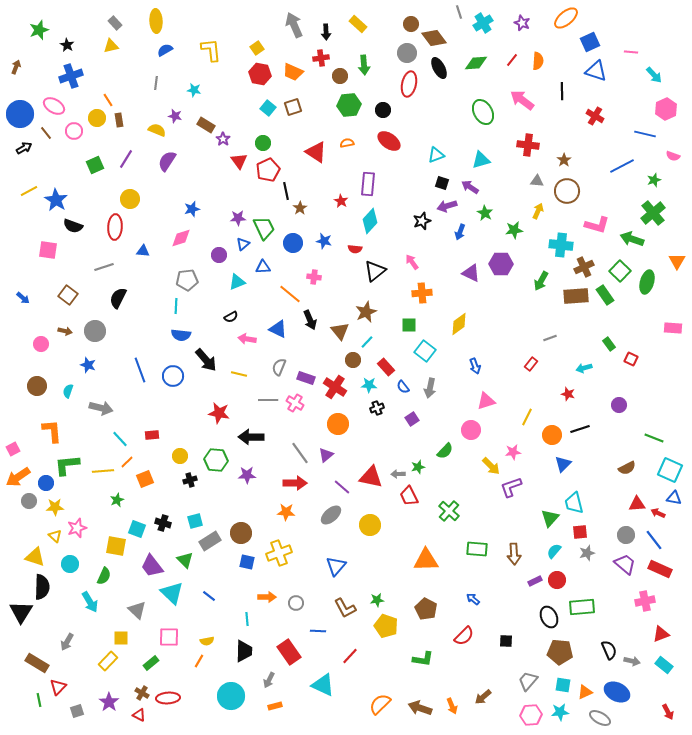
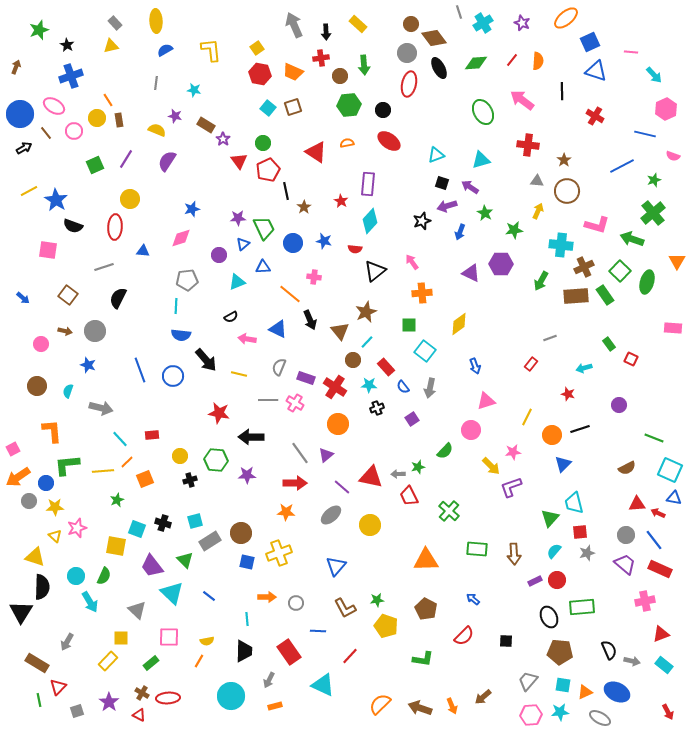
brown star at (300, 208): moved 4 px right, 1 px up
cyan circle at (70, 564): moved 6 px right, 12 px down
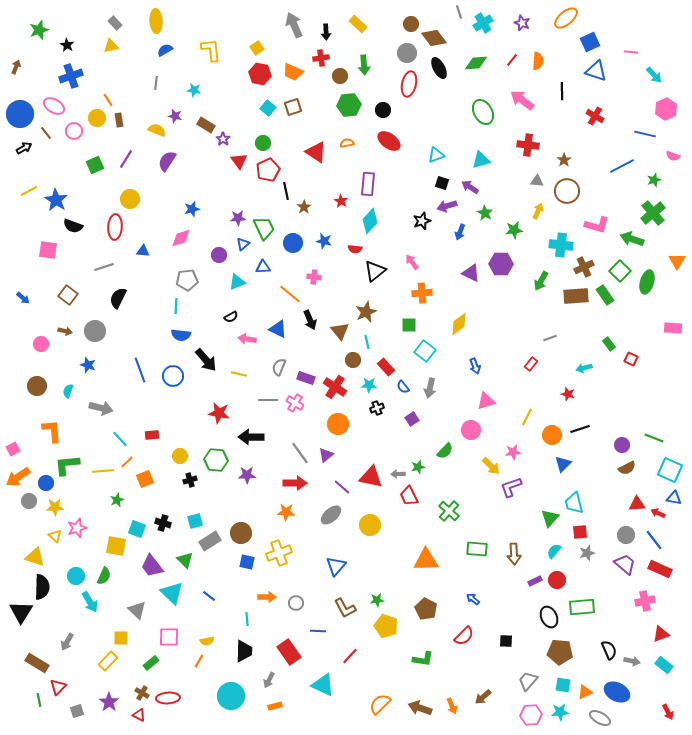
cyan line at (367, 342): rotated 56 degrees counterclockwise
purple circle at (619, 405): moved 3 px right, 40 px down
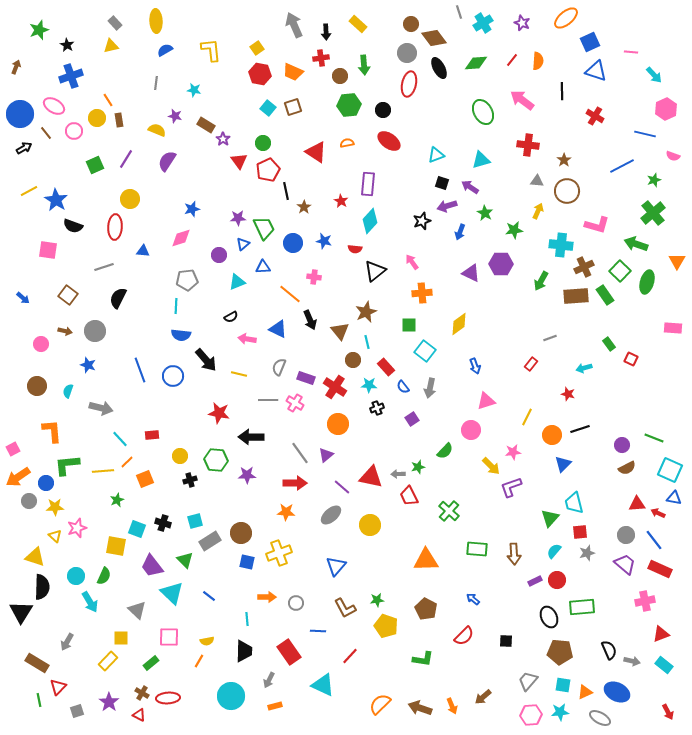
green arrow at (632, 239): moved 4 px right, 5 px down
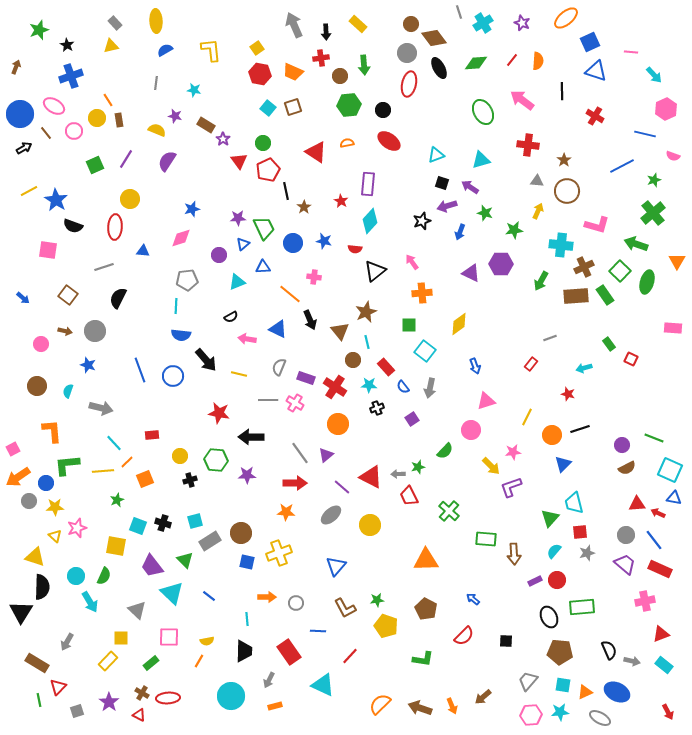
green star at (485, 213): rotated 14 degrees counterclockwise
cyan line at (120, 439): moved 6 px left, 4 px down
red triangle at (371, 477): rotated 15 degrees clockwise
cyan square at (137, 529): moved 1 px right, 3 px up
green rectangle at (477, 549): moved 9 px right, 10 px up
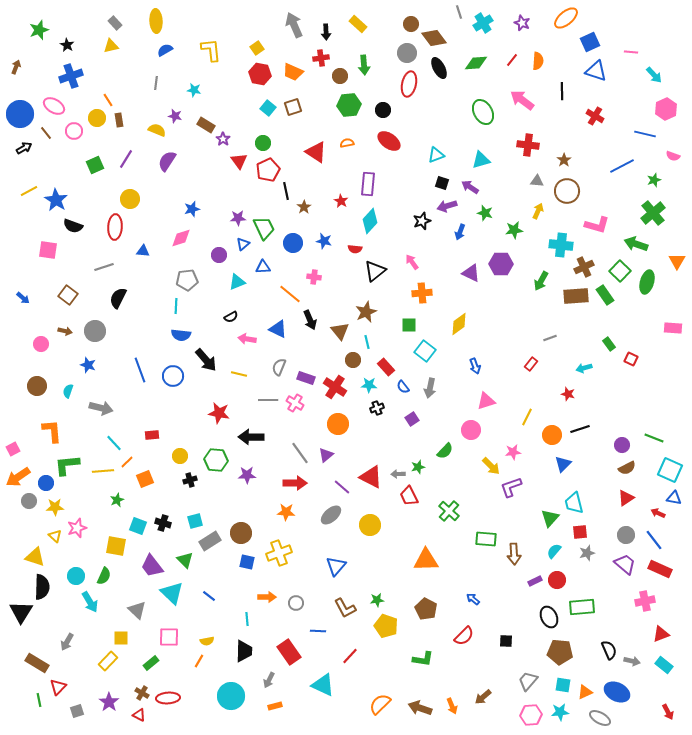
red triangle at (637, 504): moved 11 px left, 6 px up; rotated 30 degrees counterclockwise
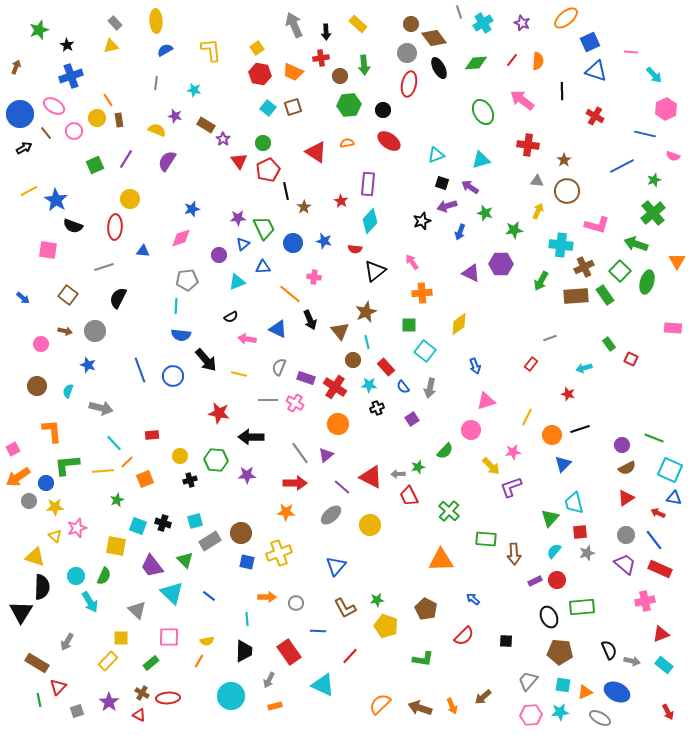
orange triangle at (426, 560): moved 15 px right
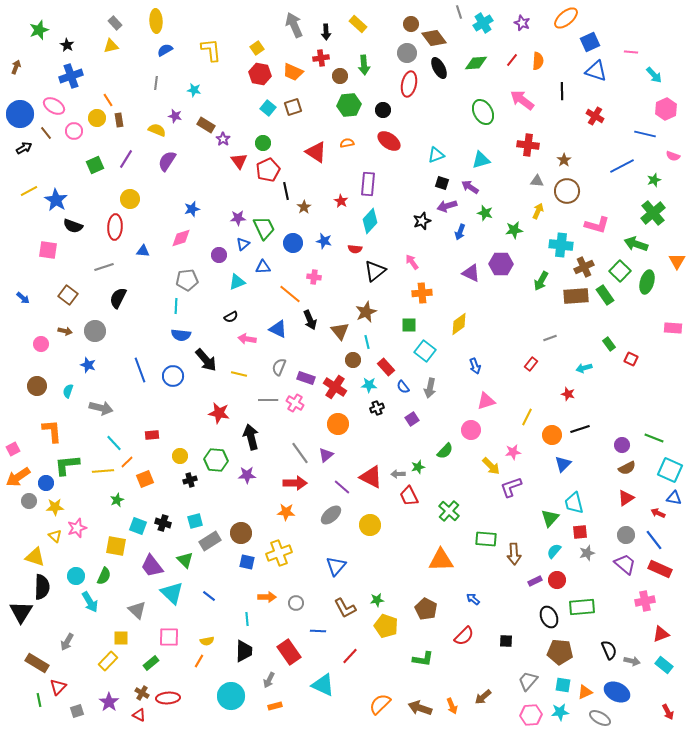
black arrow at (251, 437): rotated 75 degrees clockwise
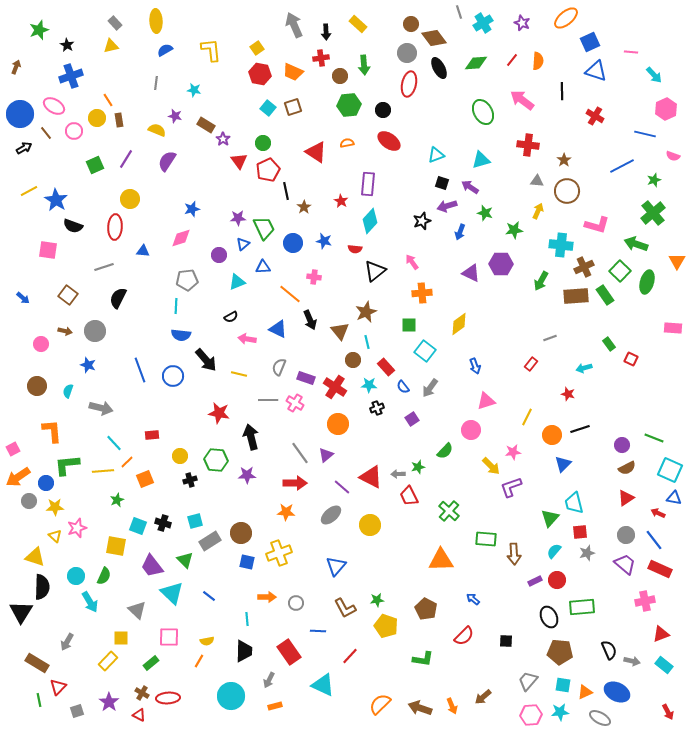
gray arrow at (430, 388): rotated 24 degrees clockwise
